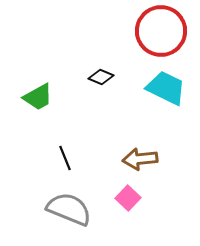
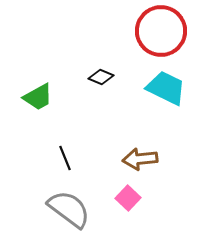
gray semicircle: rotated 15 degrees clockwise
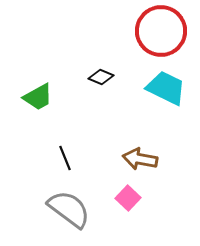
brown arrow: rotated 16 degrees clockwise
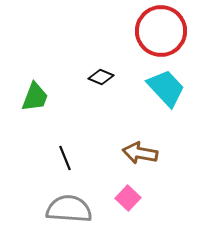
cyan trapezoid: rotated 21 degrees clockwise
green trapezoid: moved 3 px left; rotated 40 degrees counterclockwise
brown arrow: moved 6 px up
gray semicircle: rotated 33 degrees counterclockwise
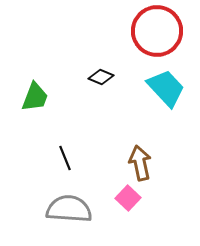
red circle: moved 4 px left
brown arrow: moved 10 px down; rotated 68 degrees clockwise
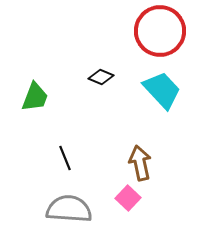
red circle: moved 3 px right
cyan trapezoid: moved 4 px left, 2 px down
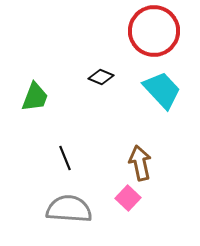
red circle: moved 6 px left
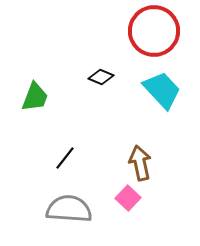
black line: rotated 60 degrees clockwise
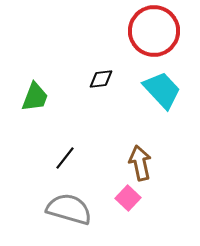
black diamond: moved 2 px down; rotated 30 degrees counterclockwise
gray semicircle: rotated 12 degrees clockwise
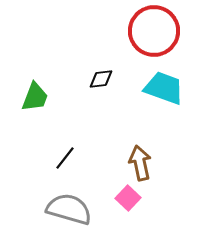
cyan trapezoid: moved 2 px right, 2 px up; rotated 27 degrees counterclockwise
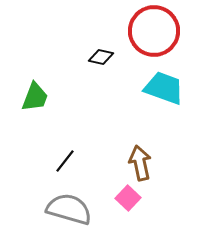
black diamond: moved 22 px up; rotated 20 degrees clockwise
black line: moved 3 px down
